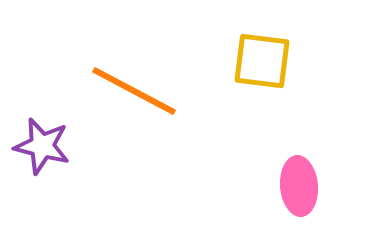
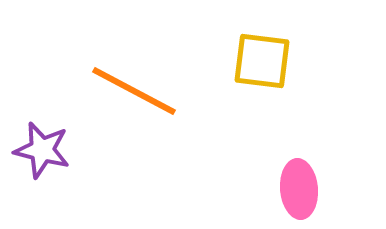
purple star: moved 4 px down
pink ellipse: moved 3 px down
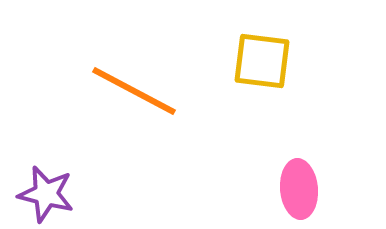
purple star: moved 4 px right, 44 px down
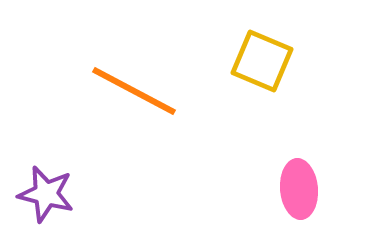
yellow square: rotated 16 degrees clockwise
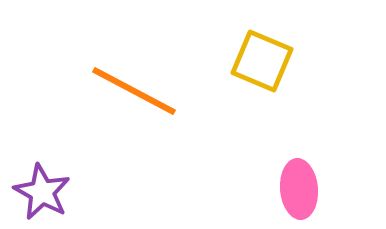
purple star: moved 4 px left, 2 px up; rotated 14 degrees clockwise
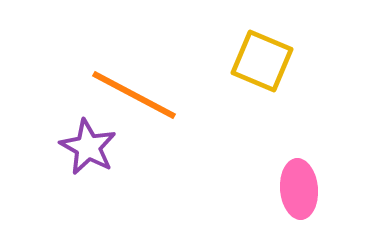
orange line: moved 4 px down
purple star: moved 46 px right, 45 px up
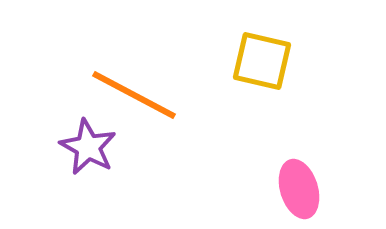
yellow square: rotated 10 degrees counterclockwise
pink ellipse: rotated 12 degrees counterclockwise
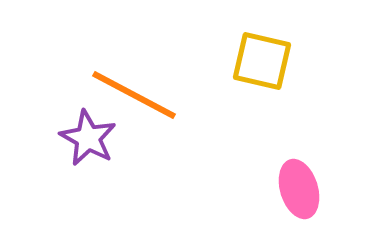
purple star: moved 9 px up
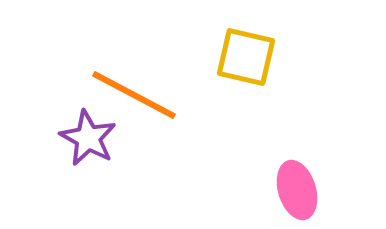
yellow square: moved 16 px left, 4 px up
pink ellipse: moved 2 px left, 1 px down
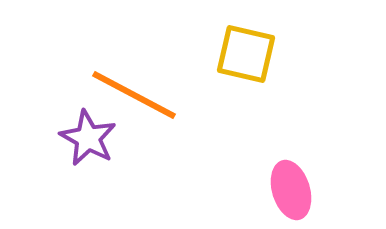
yellow square: moved 3 px up
pink ellipse: moved 6 px left
